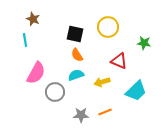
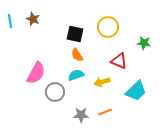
cyan line: moved 15 px left, 19 px up
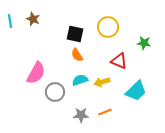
cyan semicircle: moved 4 px right, 5 px down
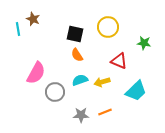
cyan line: moved 8 px right, 8 px down
